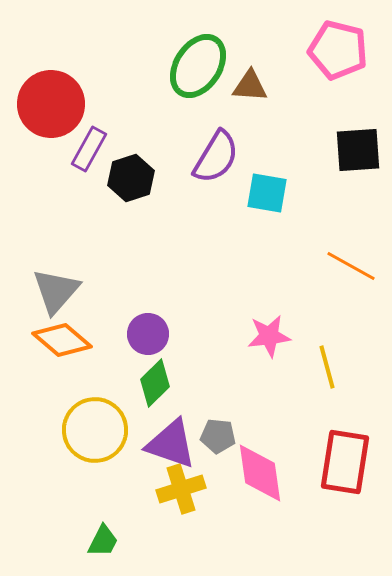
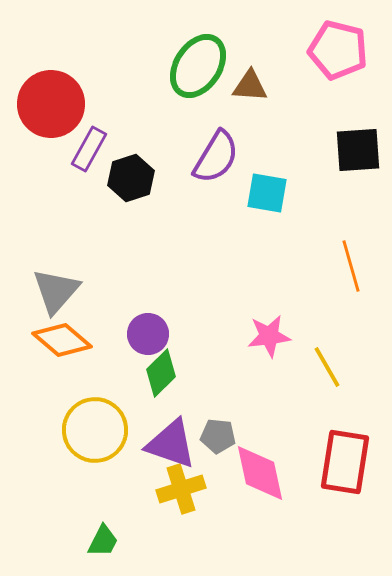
orange line: rotated 45 degrees clockwise
yellow line: rotated 15 degrees counterclockwise
green diamond: moved 6 px right, 10 px up
pink diamond: rotated 4 degrees counterclockwise
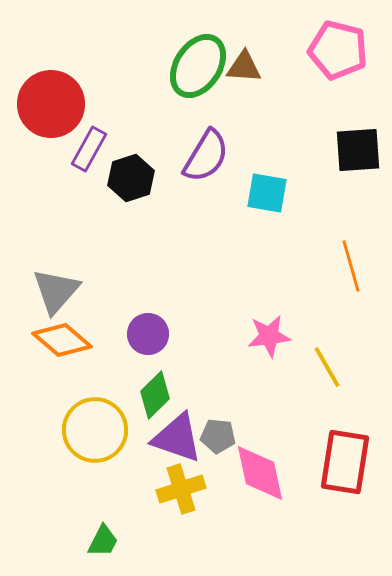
brown triangle: moved 6 px left, 19 px up
purple semicircle: moved 10 px left, 1 px up
green diamond: moved 6 px left, 22 px down
purple triangle: moved 6 px right, 6 px up
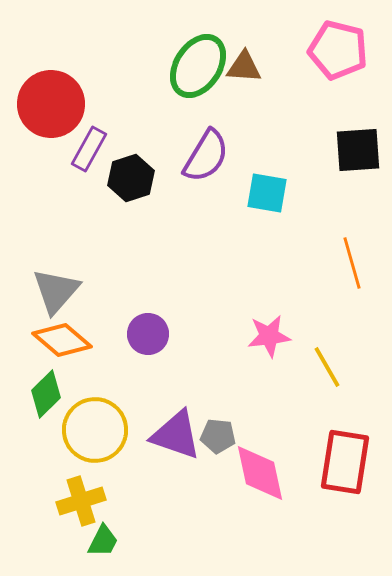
orange line: moved 1 px right, 3 px up
green diamond: moved 109 px left, 1 px up
purple triangle: moved 1 px left, 3 px up
yellow cross: moved 100 px left, 12 px down
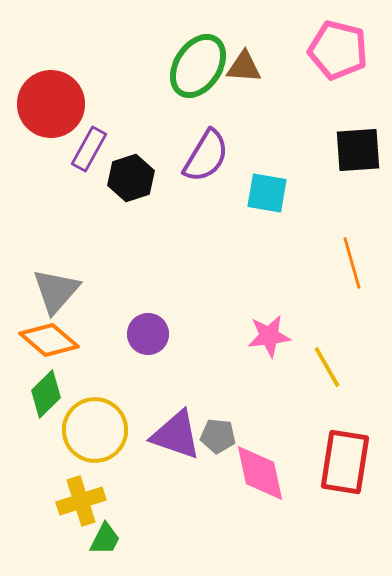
orange diamond: moved 13 px left
green trapezoid: moved 2 px right, 2 px up
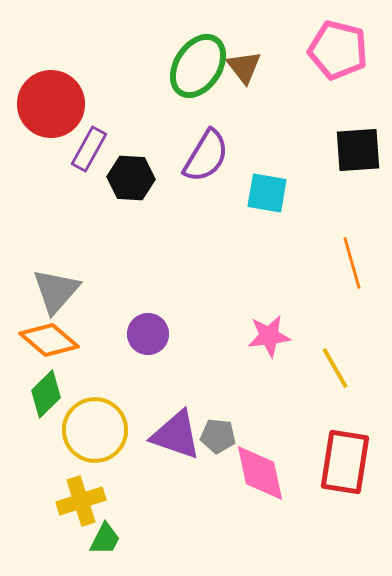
brown triangle: rotated 48 degrees clockwise
black hexagon: rotated 21 degrees clockwise
yellow line: moved 8 px right, 1 px down
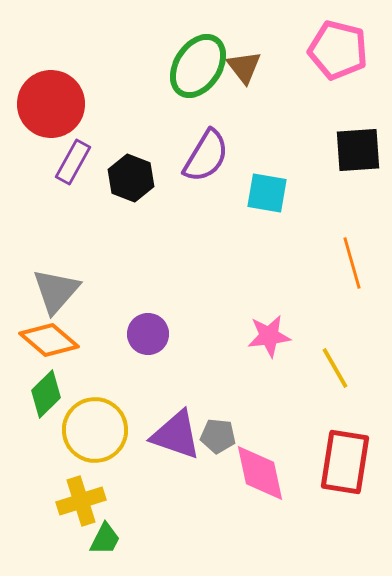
purple rectangle: moved 16 px left, 13 px down
black hexagon: rotated 18 degrees clockwise
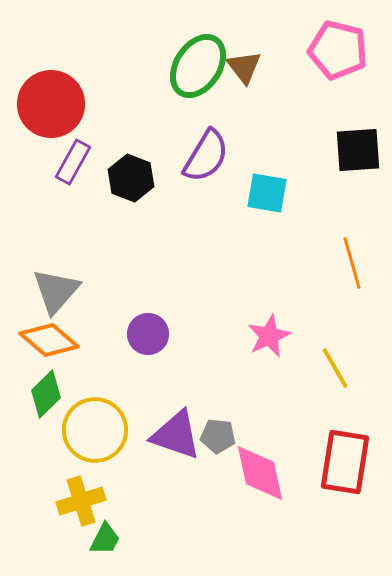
pink star: rotated 18 degrees counterclockwise
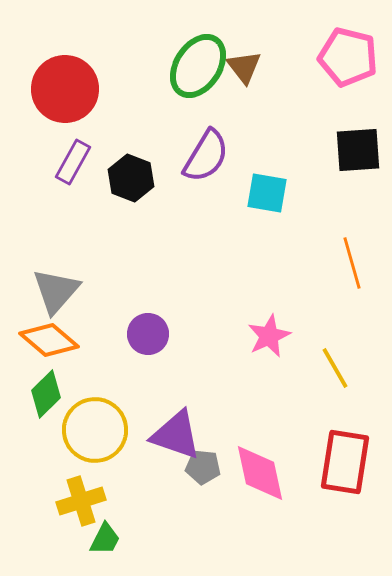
pink pentagon: moved 10 px right, 7 px down
red circle: moved 14 px right, 15 px up
gray pentagon: moved 15 px left, 31 px down
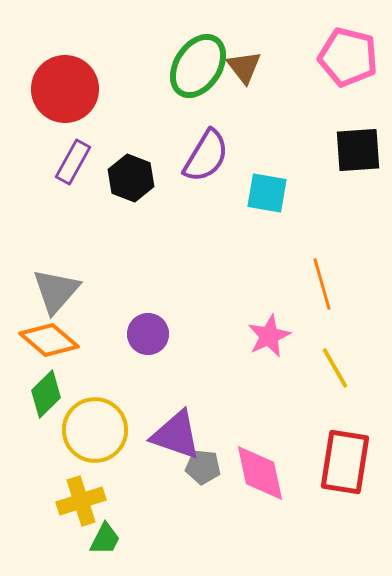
orange line: moved 30 px left, 21 px down
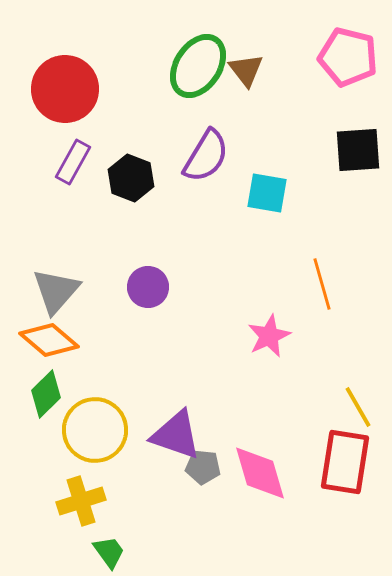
brown triangle: moved 2 px right, 3 px down
purple circle: moved 47 px up
yellow line: moved 23 px right, 39 px down
pink diamond: rotated 4 degrees counterclockwise
green trapezoid: moved 4 px right, 13 px down; rotated 63 degrees counterclockwise
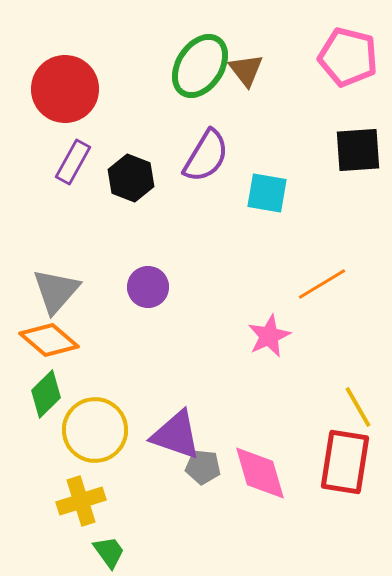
green ellipse: moved 2 px right
orange line: rotated 75 degrees clockwise
